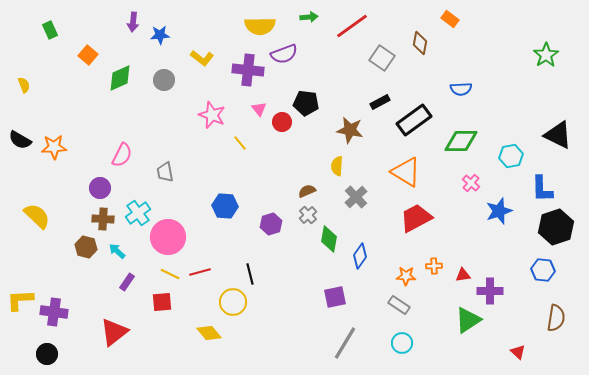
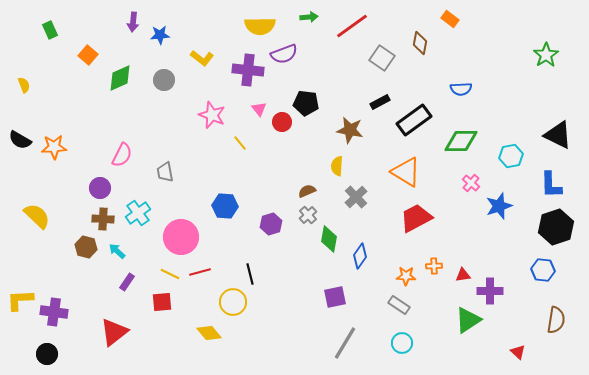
blue L-shape at (542, 189): moved 9 px right, 4 px up
blue star at (499, 211): moved 5 px up
pink circle at (168, 237): moved 13 px right
brown semicircle at (556, 318): moved 2 px down
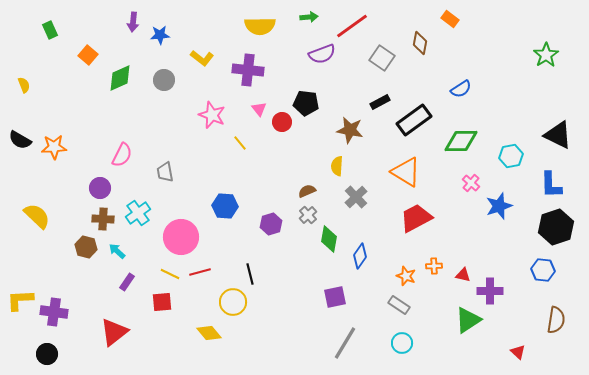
purple semicircle at (284, 54): moved 38 px right
blue semicircle at (461, 89): rotated 30 degrees counterclockwise
red triangle at (463, 275): rotated 21 degrees clockwise
orange star at (406, 276): rotated 18 degrees clockwise
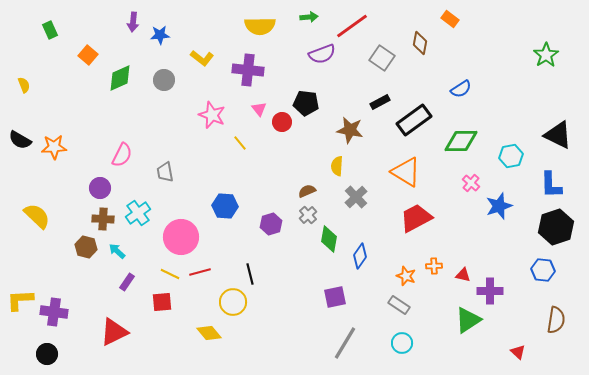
red triangle at (114, 332): rotated 12 degrees clockwise
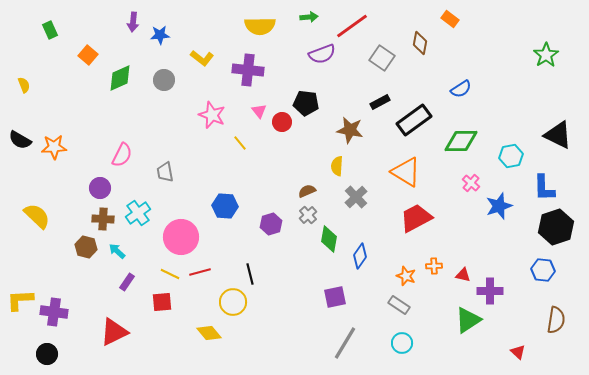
pink triangle at (259, 109): moved 2 px down
blue L-shape at (551, 185): moved 7 px left, 3 px down
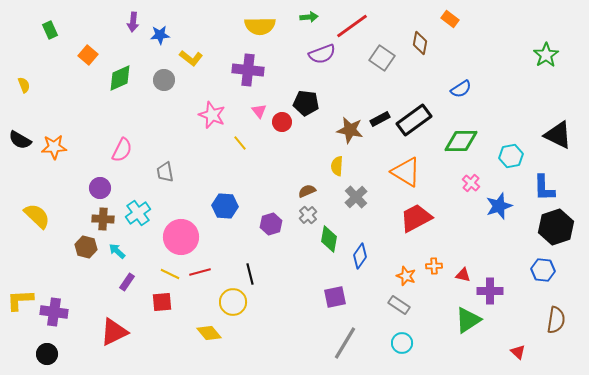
yellow L-shape at (202, 58): moved 11 px left
black rectangle at (380, 102): moved 17 px down
pink semicircle at (122, 155): moved 5 px up
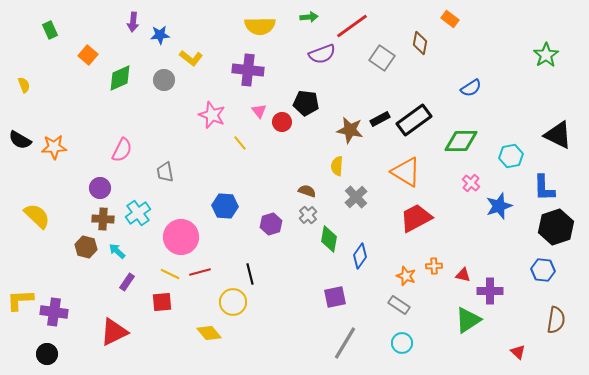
blue semicircle at (461, 89): moved 10 px right, 1 px up
brown semicircle at (307, 191): rotated 42 degrees clockwise
